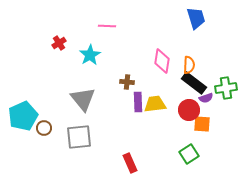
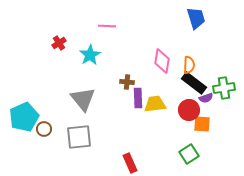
green cross: moved 2 px left
purple rectangle: moved 4 px up
cyan pentagon: moved 1 px right, 1 px down
brown circle: moved 1 px down
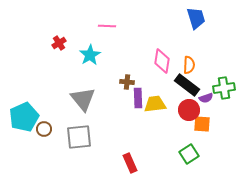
black rectangle: moved 7 px left, 2 px down
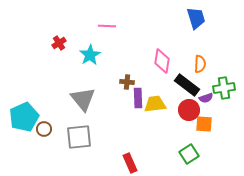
orange semicircle: moved 11 px right, 1 px up
orange square: moved 2 px right
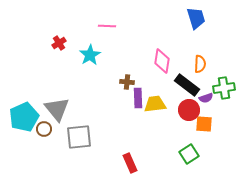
gray triangle: moved 26 px left, 10 px down
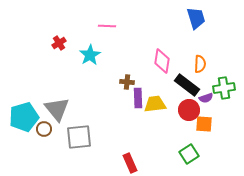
cyan pentagon: rotated 8 degrees clockwise
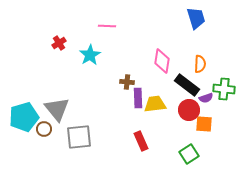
green cross: moved 1 px down; rotated 15 degrees clockwise
red rectangle: moved 11 px right, 22 px up
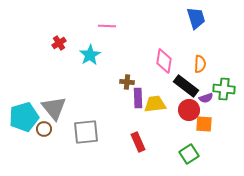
pink diamond: moved 2 px right
black rectangle: moved 1 px left, 1 px down
gray triangle: moved 3 px left, 1 px up
gray square: moved 7 px right, 5 px up
red rectangle: moved 3 px left, 1 px down
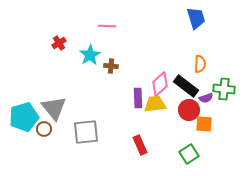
pink diamond: moved 4 px left, 23 px down; rotated 40 degrees clockwise
brown cross: moved 16 px left, 16 px up
red rectangle: moved 2 px right, 3 px down
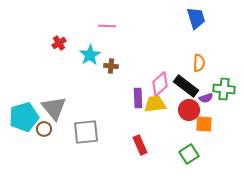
orange semicircle: moved 1 px left, 1 px up
